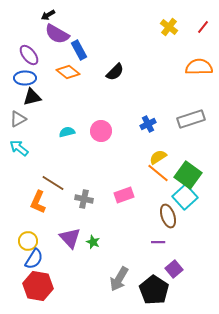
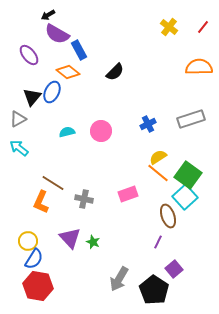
blue ellipse: moved 27 px right, 14 px down; rotated 65 degrees counterclockwise
black triangle: rotated 36 degrees counterclockwise
pink rectangle: moved 4 px right, 1 px up
orange L-shape: moved 3 px right
purple line: rotated 64 degrees counterclockwise
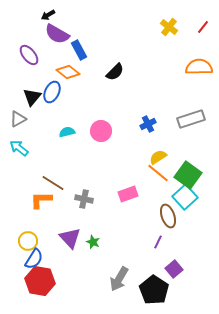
orange L-shape: moved 2 px up; rotated 65 degrees clockwise
red hexagon: moved 2 px right, 5 px up
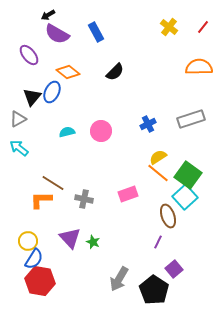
blue rectangle: moved 17 px right, 18 px up
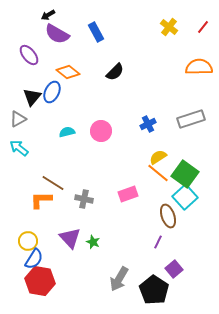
green square: moved 3 px left, 1 px up
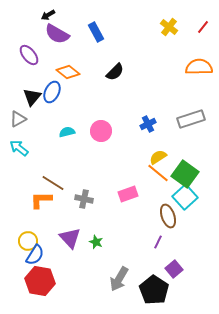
green star: moved 3 px right
blue semicircle: moved 1 px right, 4 px up
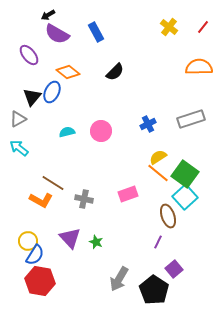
orange L-shape: rotated 150 degrees counterclockwise
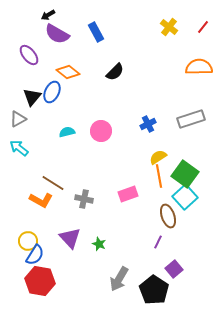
orange line: moved 1 px right, 3 px down; rotated 40 degrees clockwise
green star: moved 3 px right, 2 px down
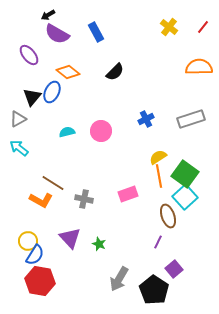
blue cross: moved 2 px left, 5 px up
